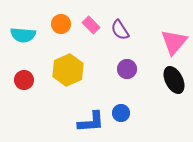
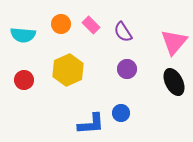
purple semicircle: moved 3 px right, 2 px down
black ellipse: moved 2 px down
blue L-shape: moved 2 px down
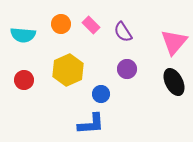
blue circle: moved 20 px left, 19 px up
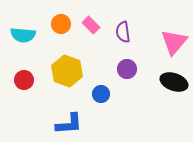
purple semicircle: rotated 25 degrees clockwise
yellow hexagon: moved 1 px left, 1 px down; rotated 16 degrees counterclockwise
black ellipse: rotated 44 degrees counterclockwise
blue L-shape: moved 22 px left
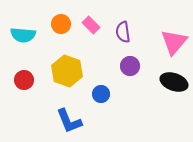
purple circle: moved 3 px right, 3 px up
blue L-shape: moved 3 px up; rotated 72 degrees clockwise
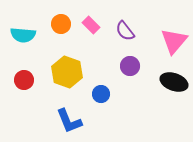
purple semicircle: moved 2 px right, 1 px up; rotated 30 degrees counterclockwise
pink triangle: moved 1 px up
yellow hexagon: moved 1 px down
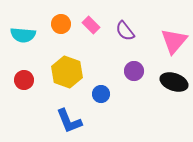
purple circle: moved 4 px right, 5 px down
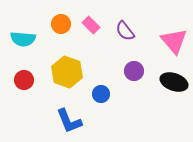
cyan semicircle: moved 4 px down
pink triangle: rotated 20 degrees counterclockwise
